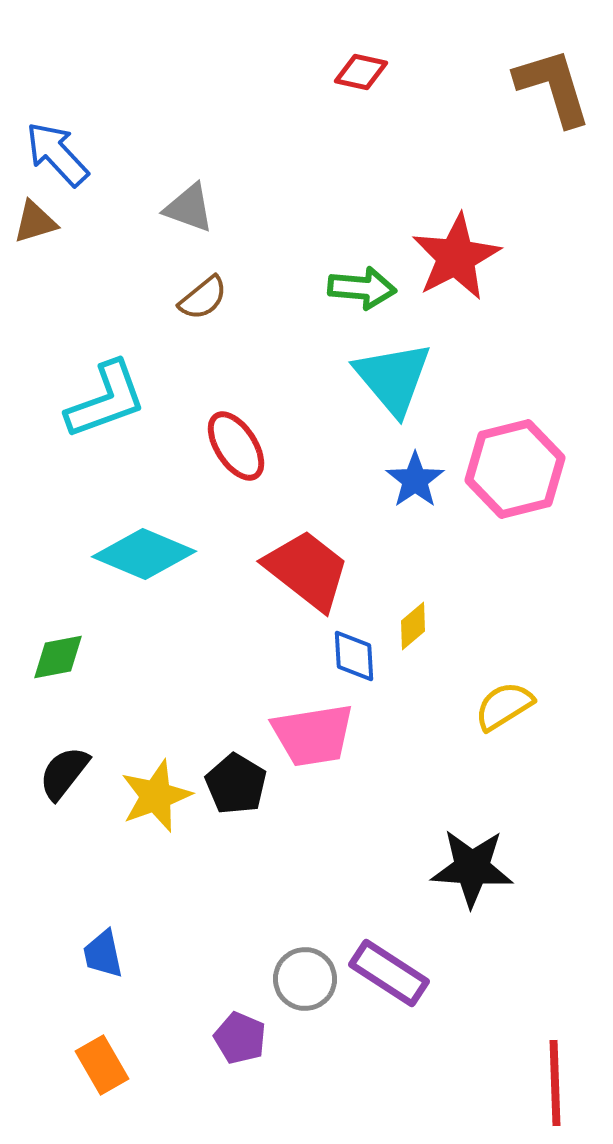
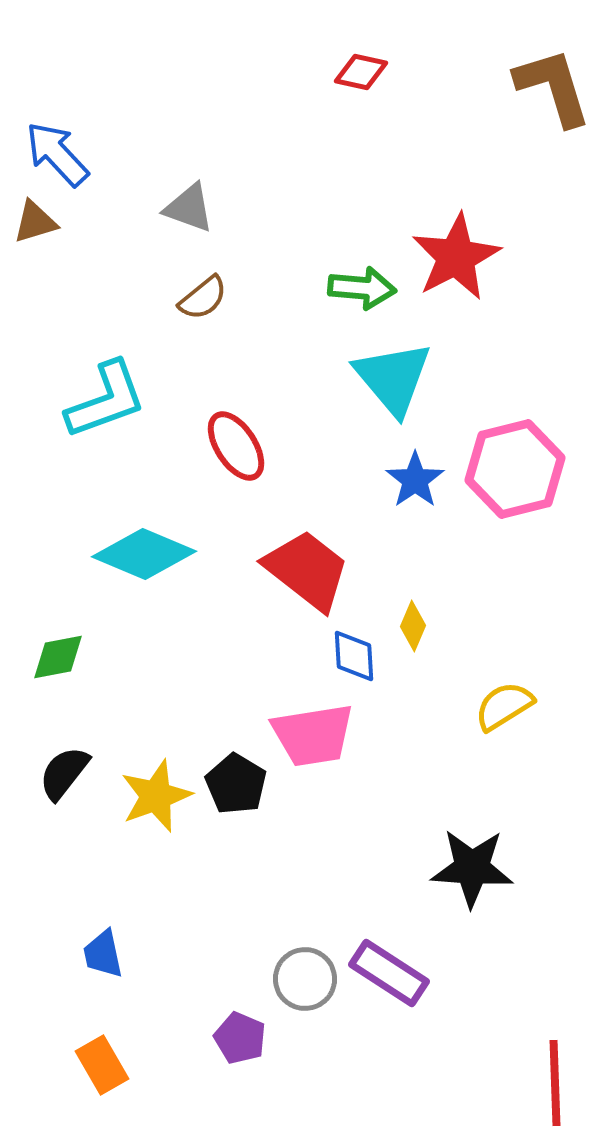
yellow diamond: rotated 27 degrees counterclockwise
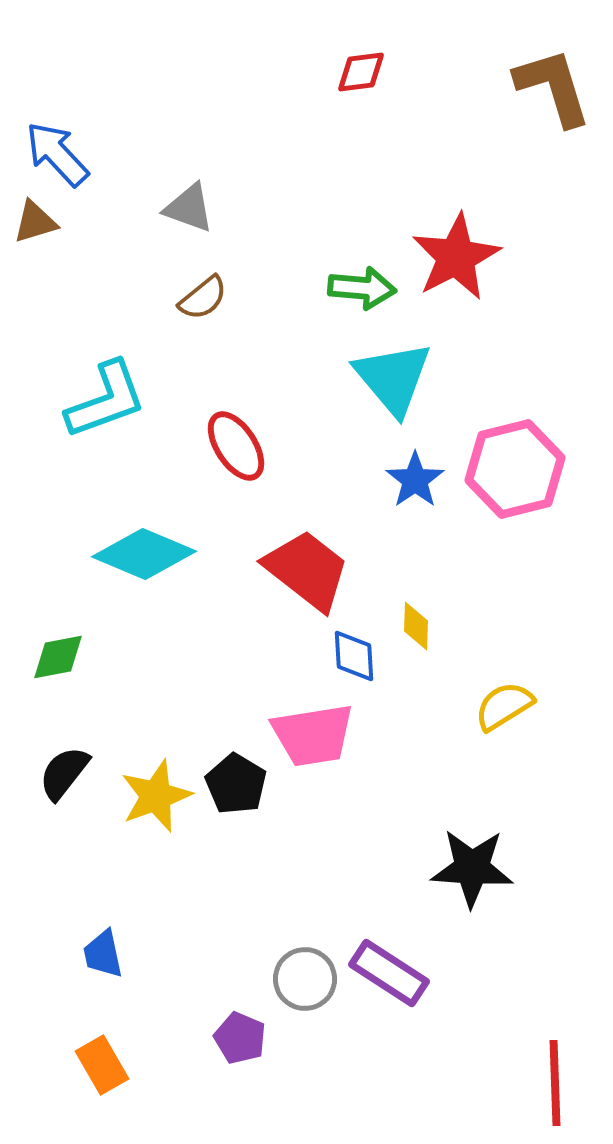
red diamond: rotated 20 degrees counterclockwise
yellow diamond: moved 3 px right; rotated 21 degrees counterclockwise
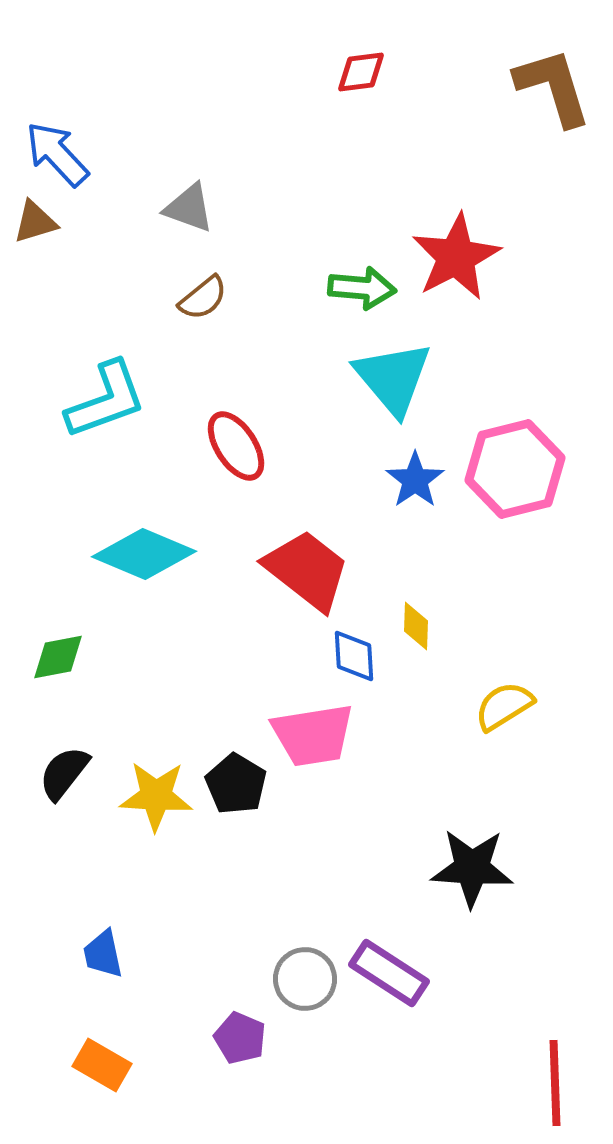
yellow star: rotated 24 degrees clockwise
orange rectangle: rotated 30 degrees counterclockwise
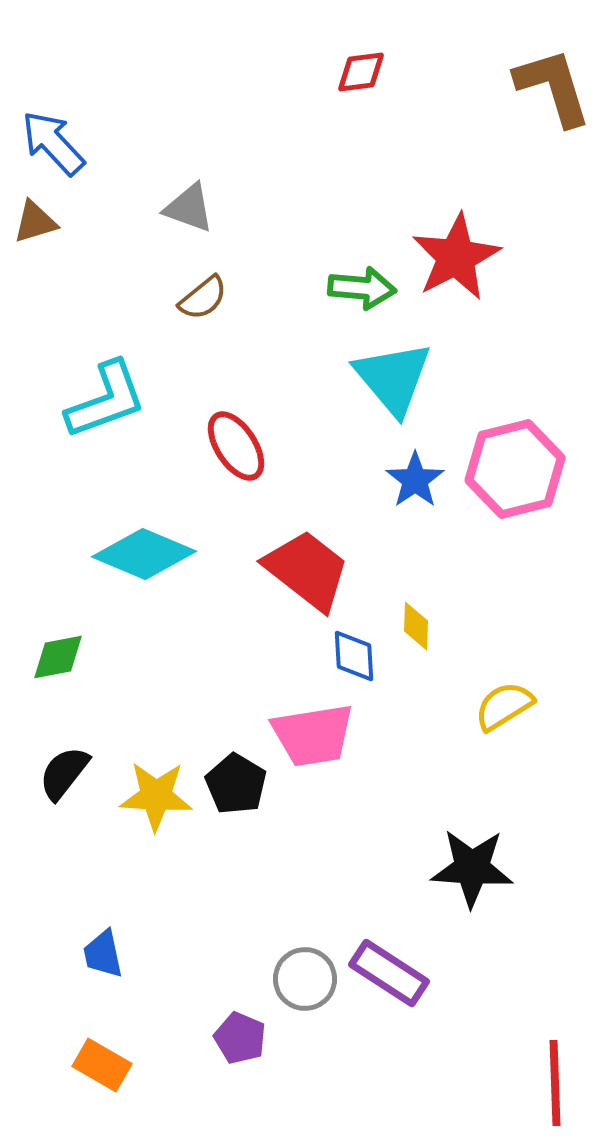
blue arrow: moved 4 px left, 11 px up
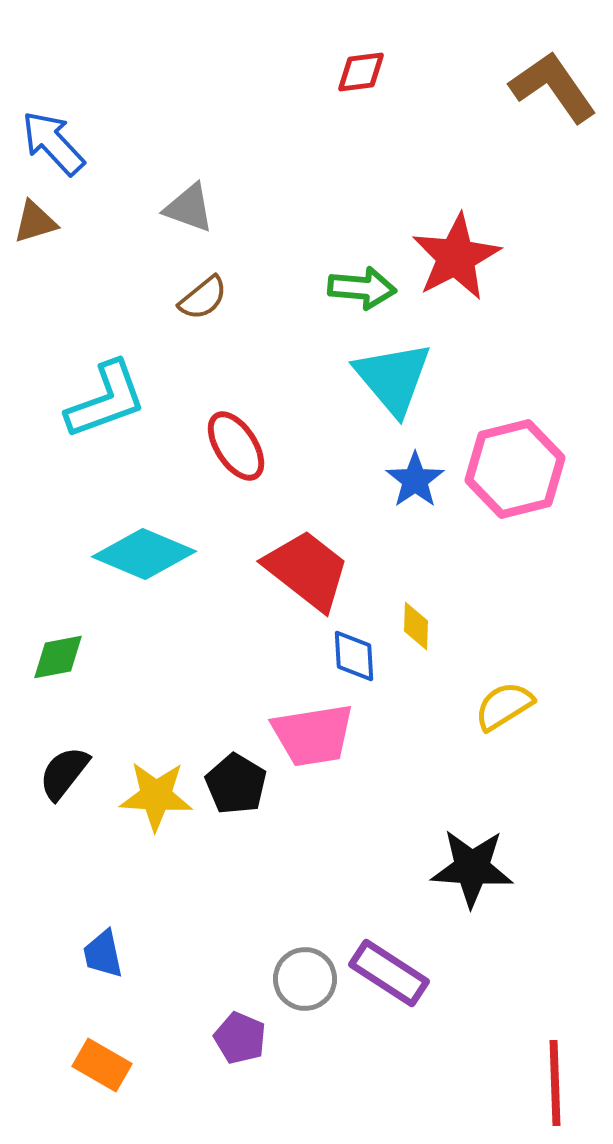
brown L-shape: rotated 18 degrees counterclockwise
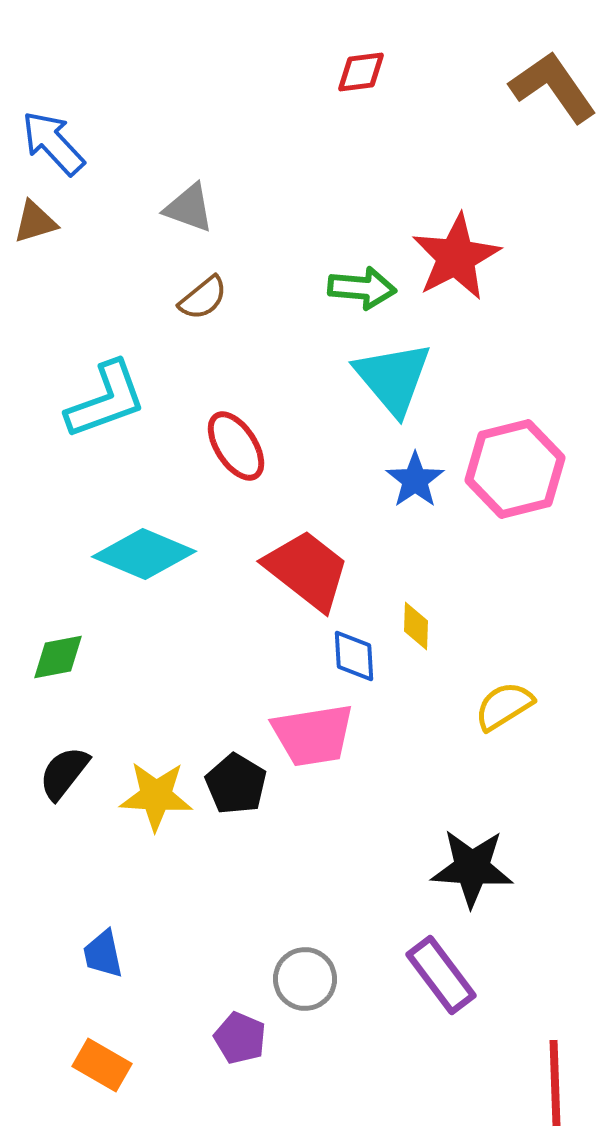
purple rectangle: moved 52 px right, 2 px down; rotated 20 degrees clockwise
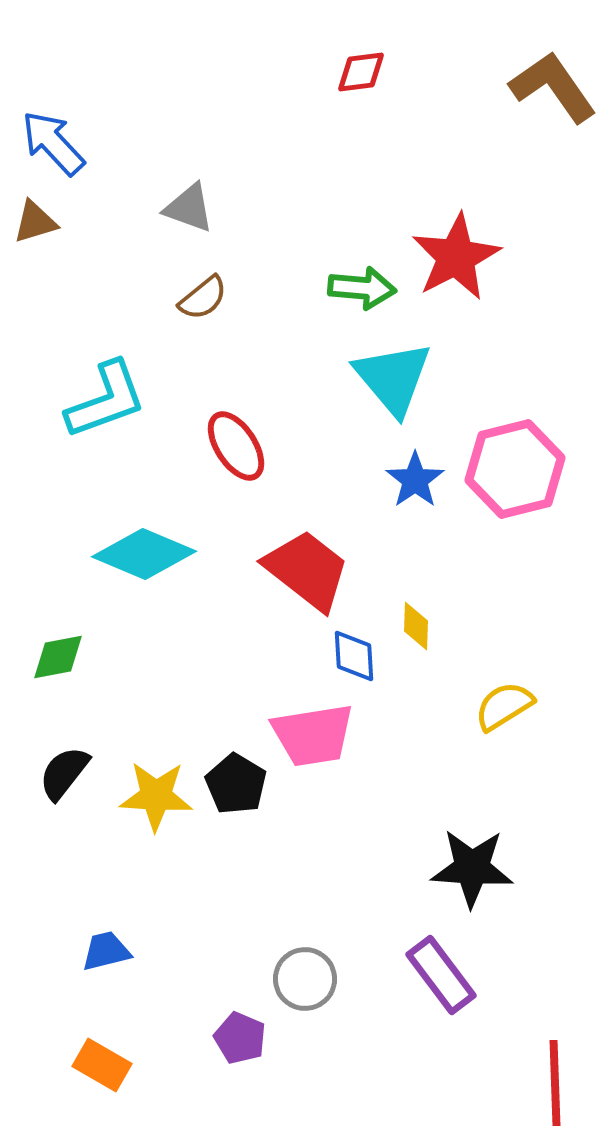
blue trapezoid: moved 3 px right, 3 px up; rotated 88 degrees clockwise
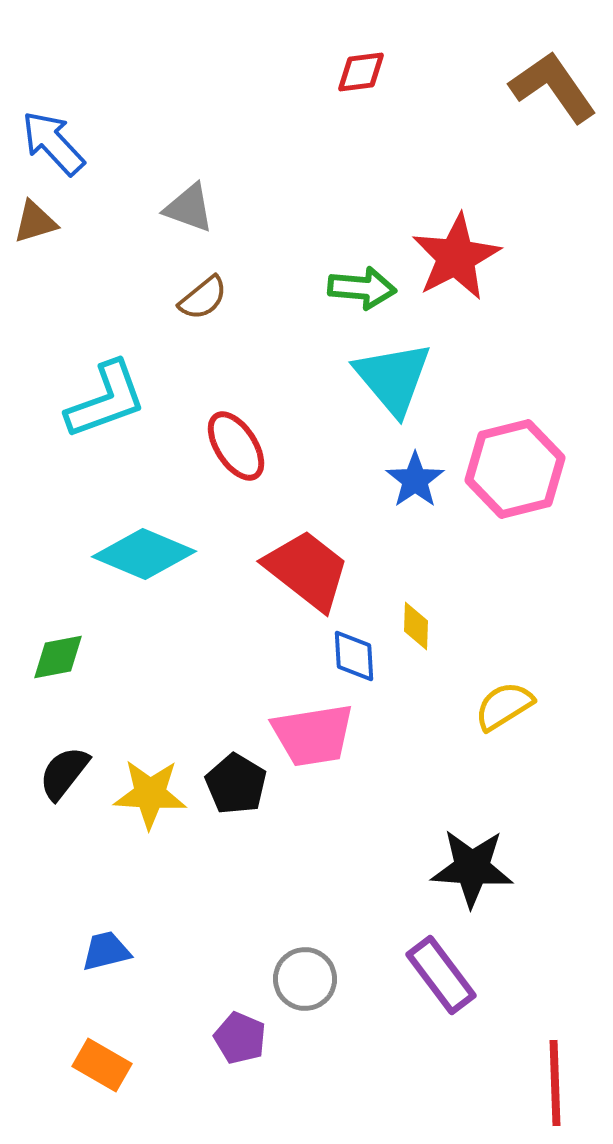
yellow star: moved 6 px left, 2 px up
